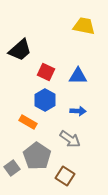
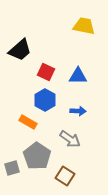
gray square: rotated 21 degrees clockwise
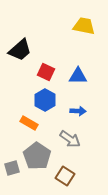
orange rectangle: moved 1 px right, 1 px down
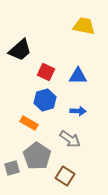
blue hexagon: rotated 15 degrees clockwise
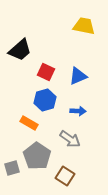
blue triangle: rotated 24 degrees counterclockwise
